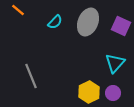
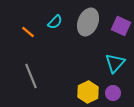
orange line: moved 10 px right, 22 px down
yellow hexagon: moved 1 px left
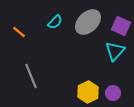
gray ellipse: rotated 24 degrees clockwise
orange line: moved 9 px left
cyan triangle: moved 12 px up
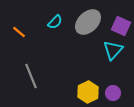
cyan triangle: moved 2 px left, 1 px up
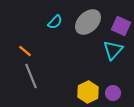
orange line: moved 6 px right, 19 px down
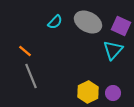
gray ellipse: rotated 72 degrees clockwise
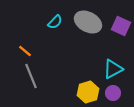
cyan triangle: moved 19 px down; rotated 20 degrees clockwise
yellow hexagon: rotated 10 degrees clockwise
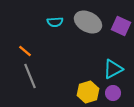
cyan semicircle: rotated 42 degrees clockwise
gray line: moved 1 px left
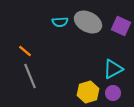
cyan semicircle: moved 5 px right
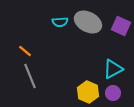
yellow hexagon: rotated 20 degrees counterclockwise
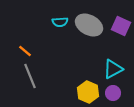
gray ellipse: moved 1 px right, 3 px down
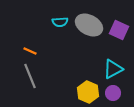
purple square: moved 2 px left, 4 px down
orange line: moved 5 px right; rotated 16 degrees counterclockwise
